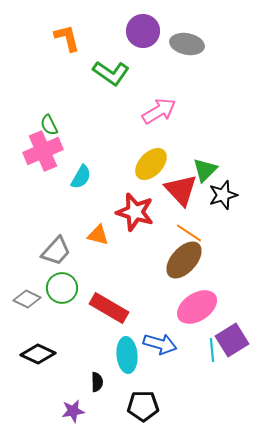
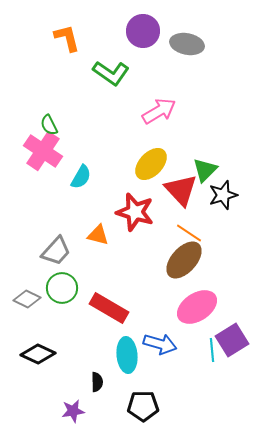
pink cross: rotated 33 degrees counterclockwise
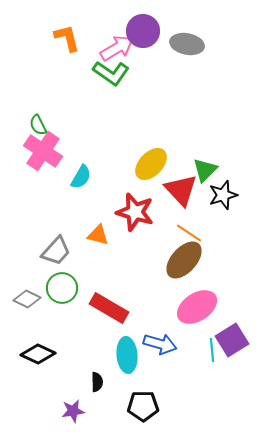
pink arrow: moved 42 px left, 63 px up
green semicircle: moved 11 px left
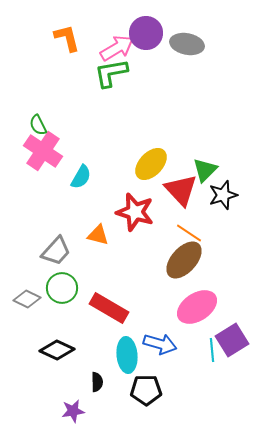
purple circle: moved 3 px right, 2 px down
green L-shape: rotated 135 degrees clockwise
black diamond: moved 19 px right, 4 px up
black pentagon: moved 3 px right, 16 px up
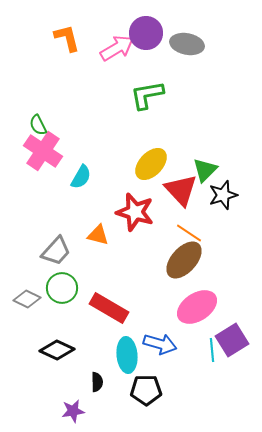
green L-shape: moved 36 px right, 22 px down
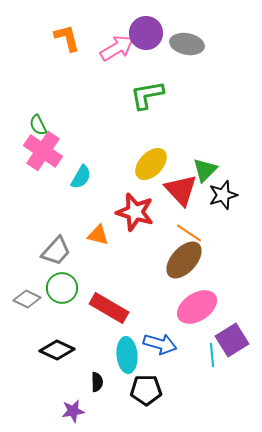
cyan line: moved 5 px down
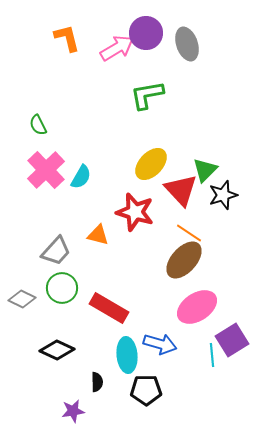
gray ellipse: rotated 60 degrees clockwise
pink cross: moved 3 px right, 19 px down; rotated 12 degrees clockwise
gray diamond: moved 5 px left
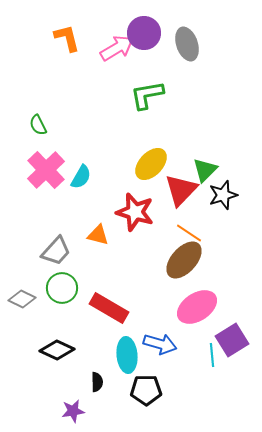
purple circle: moved 2 px left
red triangle: rotated 27 degrees clockwise
